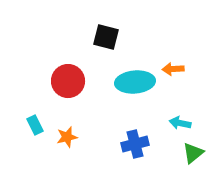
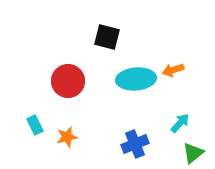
black square: moved 1 px right
orange arrow: moved 1 px down; rotated 15 degrees counterclockwise
cyan ellipse: moved 1 px right, 3 px up
cyan arrow: rotated 120 degrees clockwise
blue cross: rotated 8 degrees counterclockwise
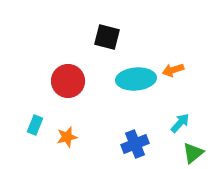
cyan rectangle: rotated 48 degrees clockwise
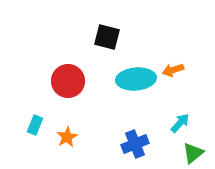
orange star: rotated 15 degrees counterclockwise
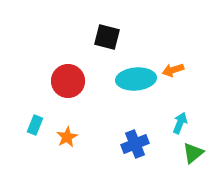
cyan arrow: rotated 20 degrees counterclockwise
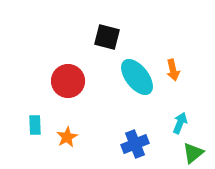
orange arrow: rotated 85 degrees counterclockwise
cyan ellipse: moved 1 px right, 2 px up; rotated 57 degrees clockwise
cyan rectangle: rotated 24 degrees counterclockwise
